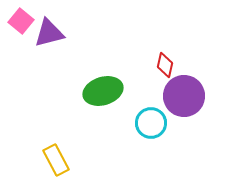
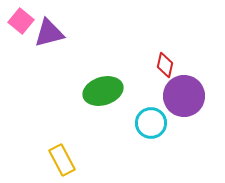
yellow rectangle: moved 6 px right
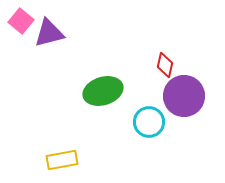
cyan circle: moved 2 px left, 1 px up
yellow rectangle: rotated 72 degrees counterclockwise
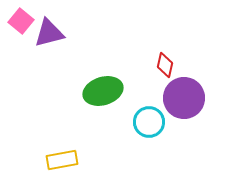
purple circle: moved 2 px down
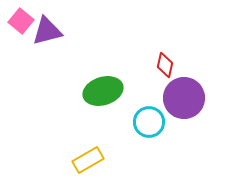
purple triangle: moved 2 px left, 2 px up
yellow rectangle: moved 26 px right; rotated 20 degrees counterclockwise
